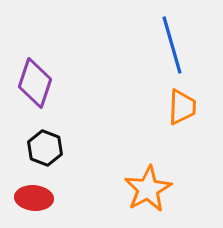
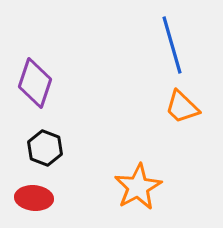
orange trapezoid: rotated 132 degrees clockwise
orange star: moved 10 px left, 2 px up
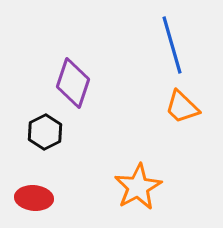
purple diamond: moved 38 px right
black hexagon: moved 16 px up; rotated 12 degrees clockwise
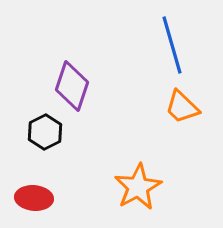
purple diamond: moved 1 px left, 3 px down
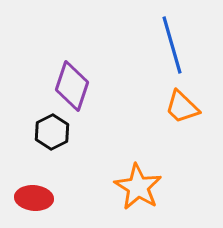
black hexagon: moved 7 px right
orange star: rotated 12 degrees counterclockwise
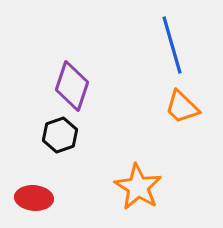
black hexagon: moved 8 px right, 3 px down; rotated 8 degrees clockwise
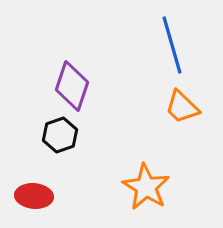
orange star: moved 8 px right
red ellipse: moved 2 px up
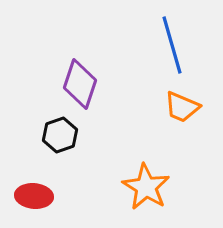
purple diamond: moved 8 px right, 2 px up
orange trapezoid: rotated 21 degrees counterclockwise
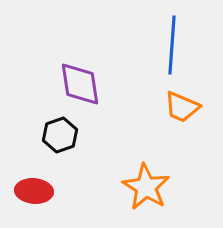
blue line: rotated 20 degrees clockwise
purple diamond: rotated 27 degrees counterclockwise
red ellipse: moved 5 px up
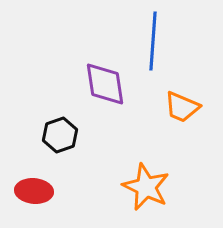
blue line: moved 19 px left, 4 px up
purple diamond: moved 25 px right
orange star: rotated 6 degrees counterclockwise
